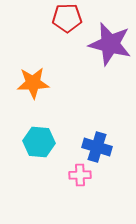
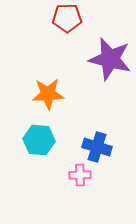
purple star: moved 15 px down
orange star: moved 15 px right, 11 px down
cyan hexagon: moved 2 px up
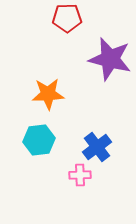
cyan hexagon: rotated 12 degrees counterclockwise
blue cross: rotated 36 degrees clockwise
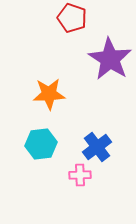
red pentagon: moved 5 px right; rotated 20 degrees clockwise
purple star: rotated 18 degrees clockwise
orange star: moved 1 px right
cyan hexagon: moved 2 px right, 4 px down
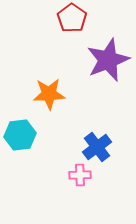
red pentagon: rotated 16 degrees clockwise
purple star: moved 2 px left, 1 px down; rotated 18 degrees clockwise
cyan hexagon: moved 21 px left, 9 px up
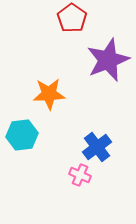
cyan hexagon: moved 2 px right
pink cross: rotated 25 degrees clockwise
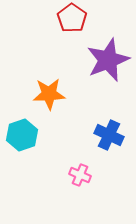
cyan hexagon: rotated 12 degrees counterclockwise
blue cross: moved 12 px right, 12 px up; rotated 28 degrees counterclockwise
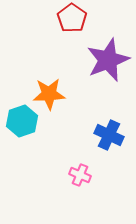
cyan hexagon: moved 14 px up
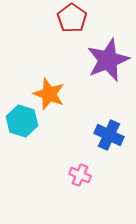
orange star: rotated 24 degrees clockwise
cyan hexagon: rotated 24 degrees counterclockwise
